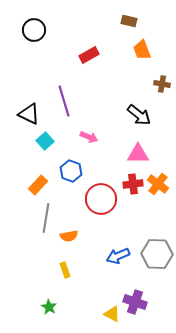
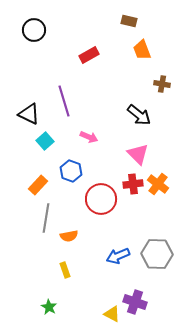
pink triangle: rotated 45 degrees clockwise
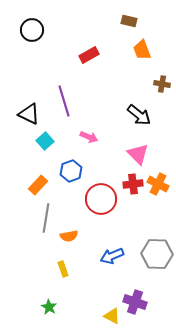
black circle: moved 2 px left
blue hexagon: rotated 20 degrees clockwise
orange cross: rotated 10 degrees counterclockwise
blue arrow: moved 6 px left
yellow rectangle: moved 2 px left, 1 px up
yellow triangle: moved 2 px down
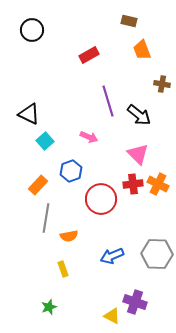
purple line: moved 44 px right
green star: rotated 21 degrees clockwise
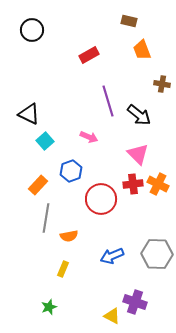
yellow rectangle: rotated 42 degrees clockwise
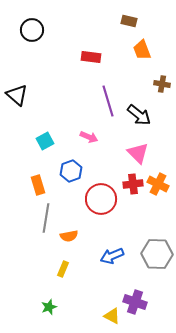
red rectangle: moved 2 px right, 2 px down; rotated 36 degrees clockwise
black triangle: moved 12 px left, 19 px up; rotated 15 degrees clockwise
cyan square: rotated 12 degrees clockwise
pink triangle: moved 1 px up
orange rectangle: rotated 60 degrees counterclockwise
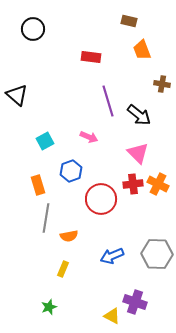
black circle: moved 1 px right, 1 px up
